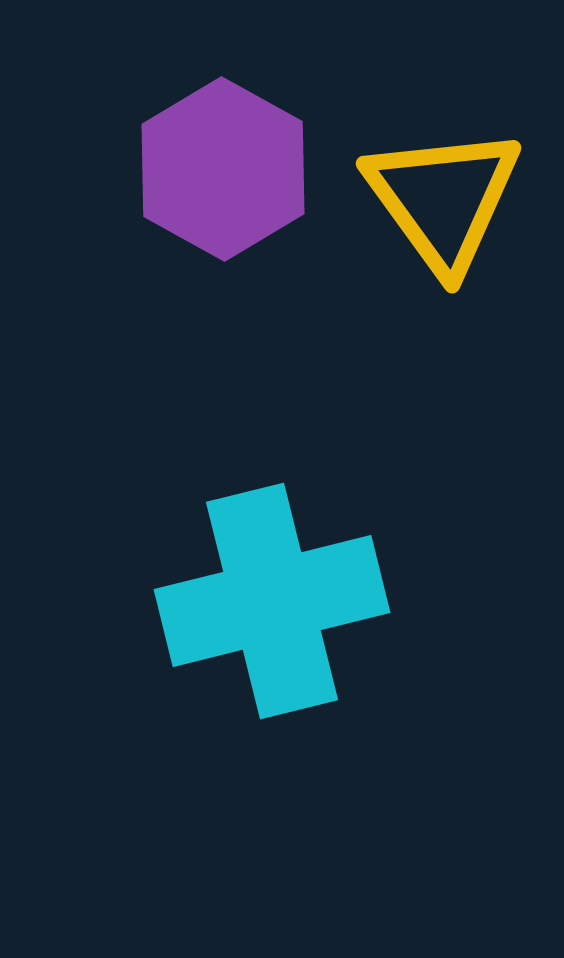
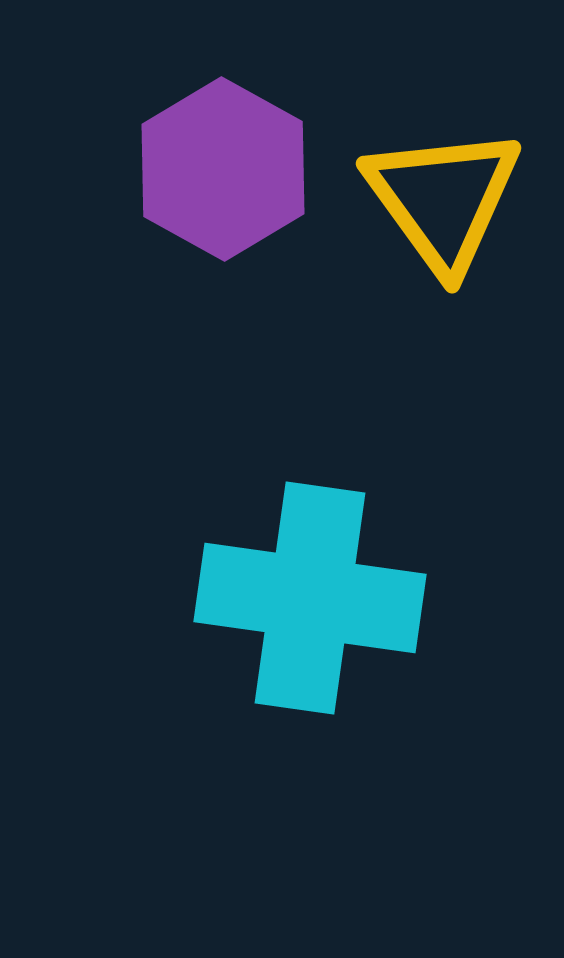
cyan cross: moved 38 px right, 3 px up; rotated 22 degrees clockwise
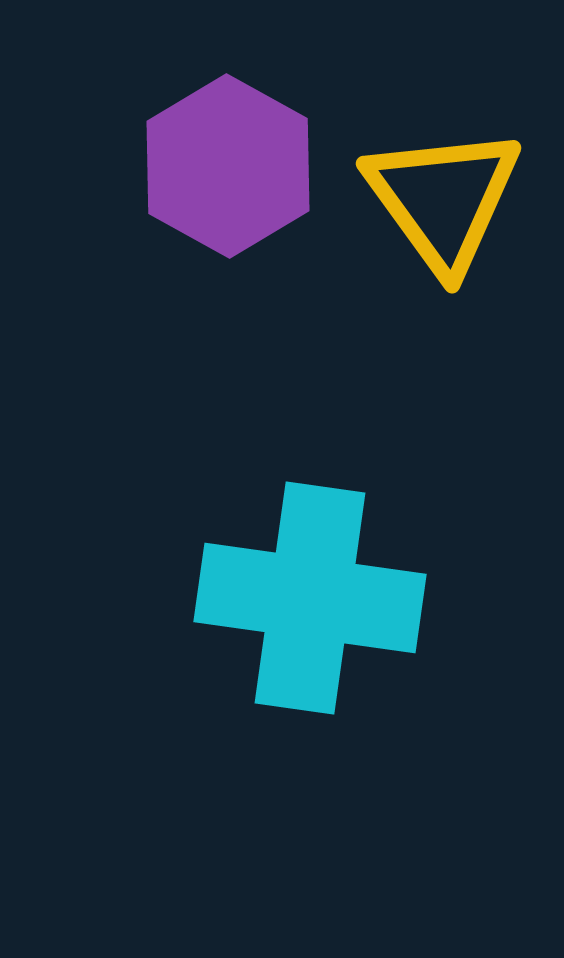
purple hexagon: moved 5 px right, 3 px up
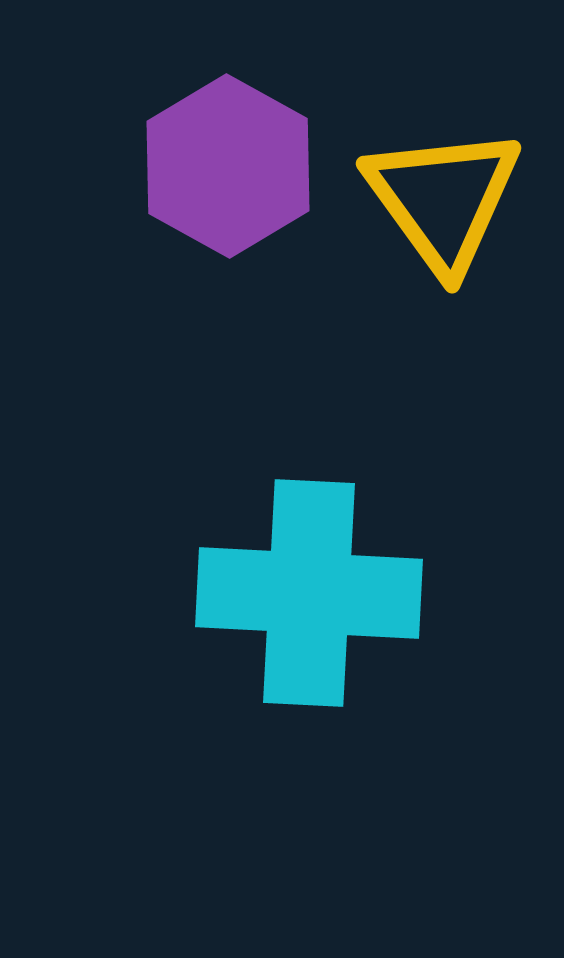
cyan cross: moved 1 px left, 5 px up; rotated 5 degrees counterclockwise
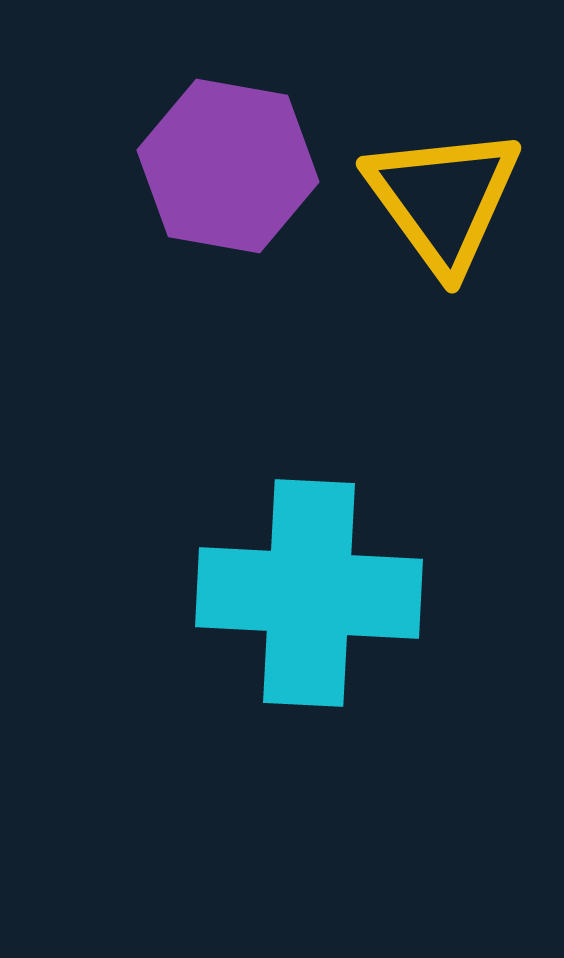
purple hexagon: rotated 19 degrees counterclockwise
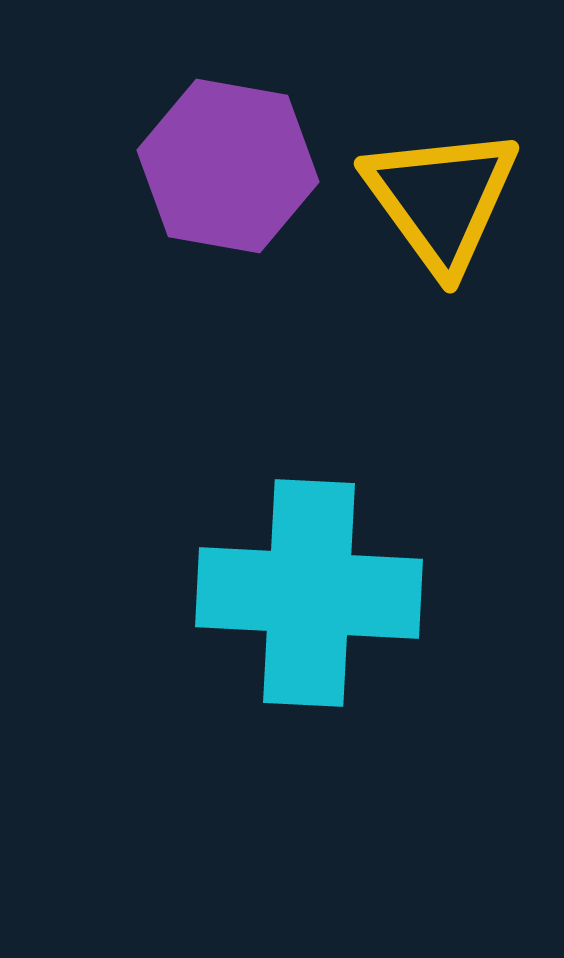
yellow triangle: moved 2 px left
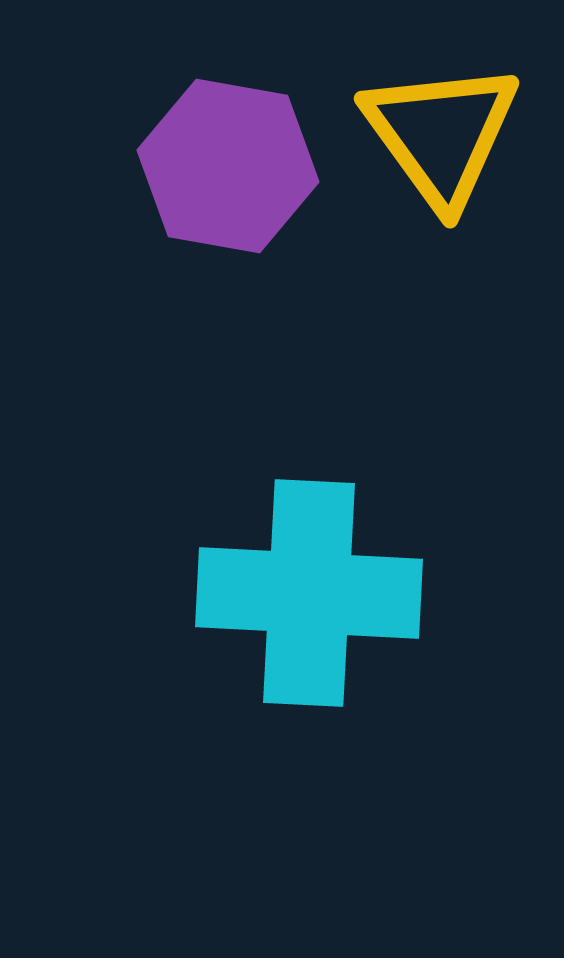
yellow triangle: moved 65 px up
